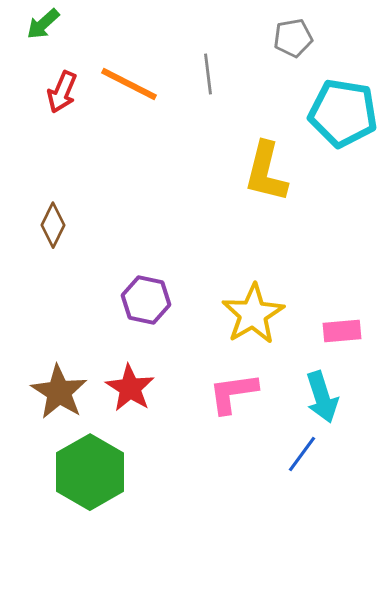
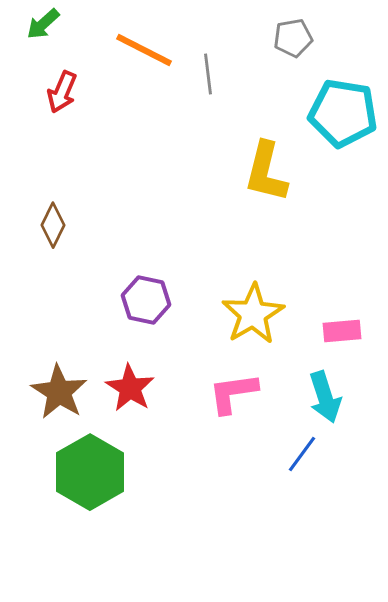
orange line: moved 15 px right, 34 px up
cyan arrow: moved 3 px right
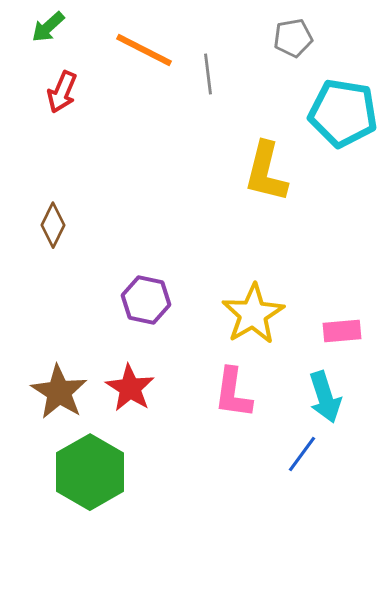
green arrow: moved 5 px right, 3 px down
pink L-shape: rotated 74 degrees counterclockwise
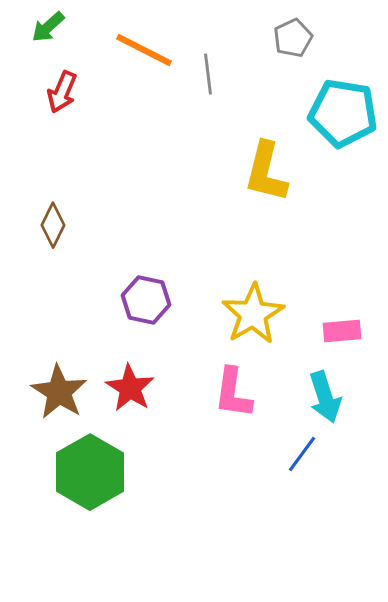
gray pentagon: rotated 15 degrees counterclockwise
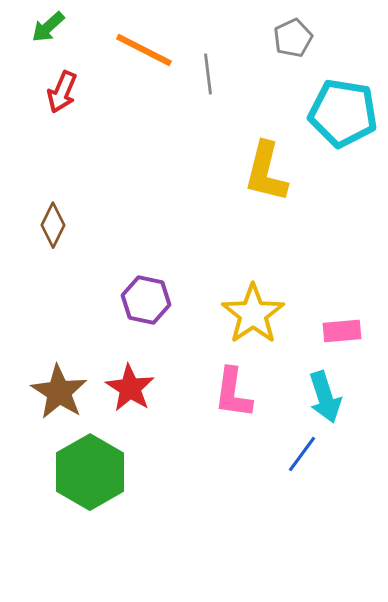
yellow star: rotated 4 degrees counterclockwise
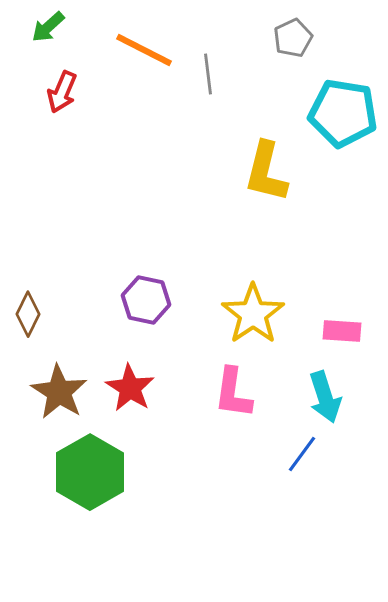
brown diamond: moved 25 px left, 89 px down
pink rectangle: rotated 9 degrees clockwise
